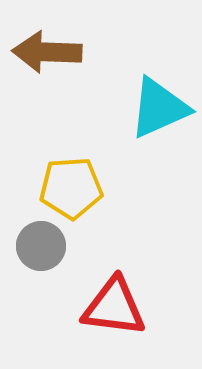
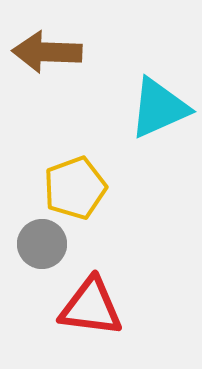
yellow pentagon: moved 4 px right; rotated 16 degrees counterclockwise
gray circle: moved 1 px right, 2 px up
red triangle: moved 23 px left
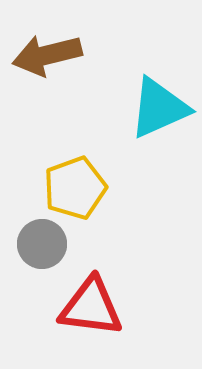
brown arrow: moved 3 px down; rotated 16 degrees counterclockwise
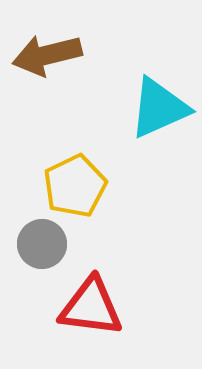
yellow pentagon: moved 2 px up; rotated 6 degrees counterclockwise
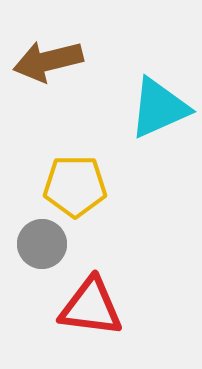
brown arrow: moved 1 px right, 6 px down
yellow pentagon: rotated 26 degrees clockwise
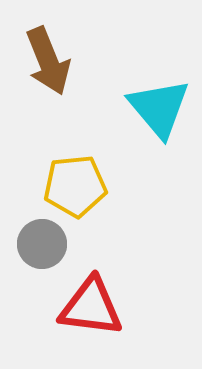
brown arrow: rotated 98 degrees counterclockwise
cyan triangle: rotated 46 degrees counterclockwise
yellow pentagon: rotated 6 degrees counterclockwise
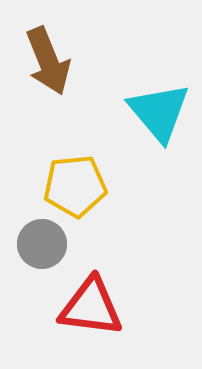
cyan triangle: moved 4 px down
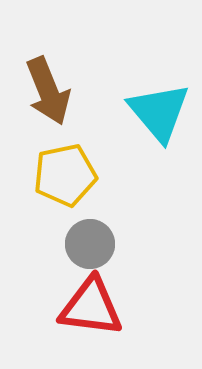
brown arrow: moved 30 px down
yellow pentagon: moved 10 px left, 11 px up; rotated 6 degrees counterclockwise
gray circle: moved 48 px right
